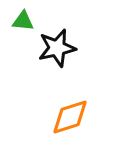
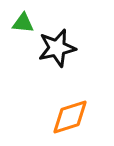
green triangle: moved 2 px down
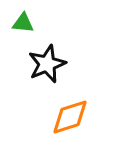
black star: moved 10 px left, 16 px down; rotated 9 degrees counterclockwise
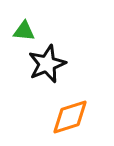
green triangle: moved 1 px right, 8 px down
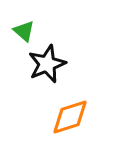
green triangle: rotated 35 degrees clockwise
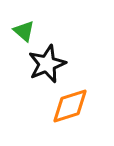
orange diamond: moved 11 px up
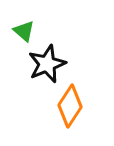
orange diamond: rotated 39 degrees counterclockwise
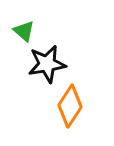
black star: rotated 12 degrees clockwise
